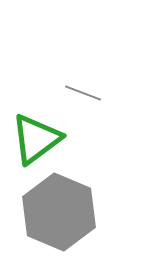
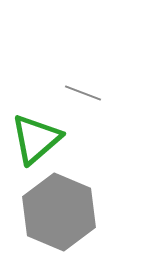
green triangle: rotated 4 degrees counterclockwise
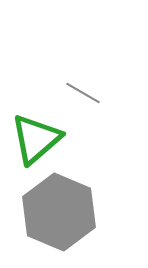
gray line: rotated 9 degrees clockwise
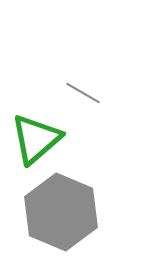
gray hexagon: moved 2 px right
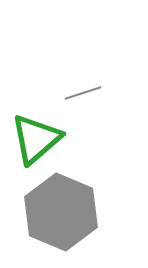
gray line: rotated 48 degrees counterclockwise
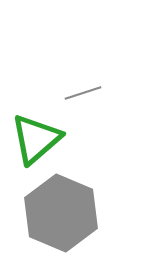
gray hexagon: moved 1 px down
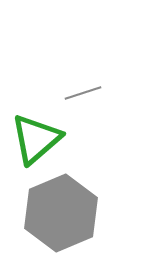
gray hexagon: rotated 14 degrees clockwise
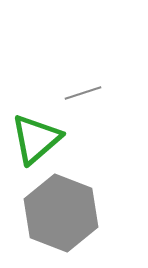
gray hexagon: rotated 16 degrees counterclockwise
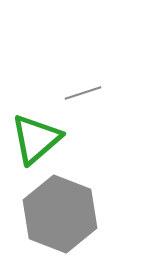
gray hexagon: moved 1 px left, 1 px down
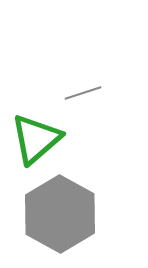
gray hexagon: rotated 8 degrees clockwise
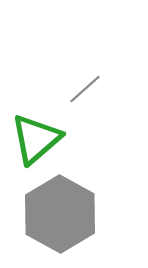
gray line: moved 2 px right, 4 px up; rotated 24 degrees counterclockwise
